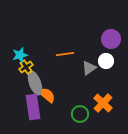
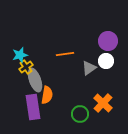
purple circle: moved 3 px left, 2 px down
gray ellipse: moved 3 px up
orange semicircle: rotated 60 degrees clockwise
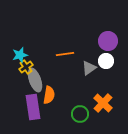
orange semicircle: moved 2 px right
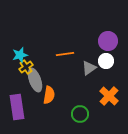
orange cross: moved 6 px right, 7 px up
purple rectangle: moved 16 px left
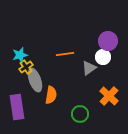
white circle: moved 3 px left, 4 px up
orange semicircle: moved 2 px right
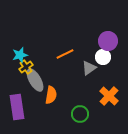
orange line: rotated 18 degrees counterclockwise
gray ellipse: rotated 10 degrees counterclockwise
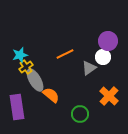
orange semicircle: rotated 60 degrees counterclockwise
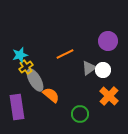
white circle: moved 13 px down
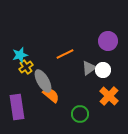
gray ellipse: moved 8 px right, 1 px down
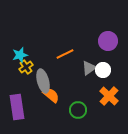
gray ellipse: rotated 15 degrees clockwise
green circle: moved 2 px left, 4 px up
